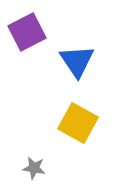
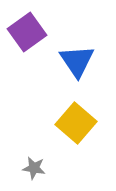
purple square: rotated 9 degrees counterclockwise
yellow square: moved 2 px left; rotated 12 degrees clockwise
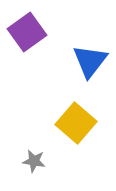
blue triangle: moved 13 px right; rotated 12 degrees clockwise
gray star: moved 7 px up
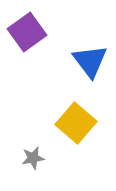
blue triangle: rotated 15 degrees counterclockwise
gray star: moved 1 px left, 3 px up; rotated 20 degrees counterclockwise
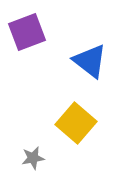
purple square: rotated 15 degrees clockwise
blue triangle: rotated 15 degrees counterclockwise
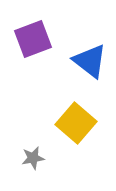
purple square: moved 6 px right, 7 px down
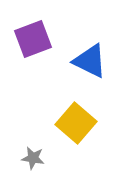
blue triangle: rotated 12 degrees counterclockwise
gray star: rotated 20 degrees clockwise
